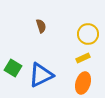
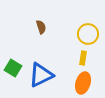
brown semicircle: moved 1 px down
yellow rectangle: rotated 56 degrees counterclockwise
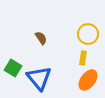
brown semicircle: moved 11 px down; rotated 16 degrees counterclockwise
blue triangle: moved 2 px left, 3 px down; rotated 44 degrees counterclockwise
orange ellipse: moved 5 px right, 3 px up; rotated 20 degrees clockwise
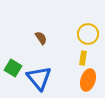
orange ellipse: rotated 20 degrees counterclockwise
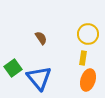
green square: rotated 24 degrees clockwise
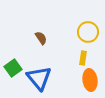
yellow circle: moved 2 px up
orange ellipse: moved 2 px right; rotated 25 degrees counterclockwise
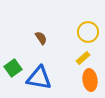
yellow rectangle: rotated 40 degrees clockwise
blue triangle: rotated 40 degrees counterclockwise
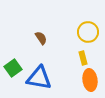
yellow rectangle: rotated 64 degrees counterclockwise
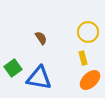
orange ellipse: rotated 55 degrees clockwise
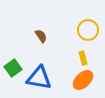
yellow circle: moved 2 px up
brown semicircle: moved 2 px up
orange ellipse: moved 7 px left
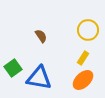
yellow rectangle: rotated 48 degrees clockwise
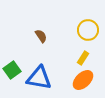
green square: moved 1 px left, 2 px down
